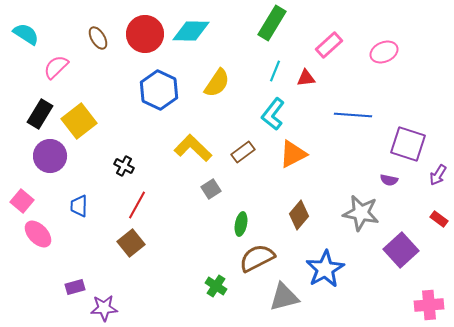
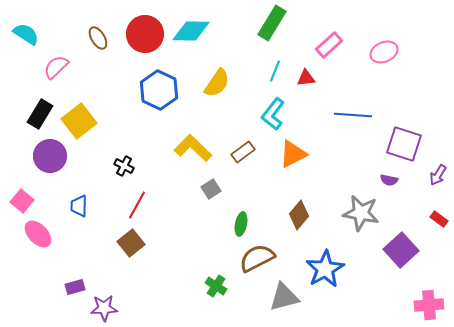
purple square at (408, 144): moved 4 px left
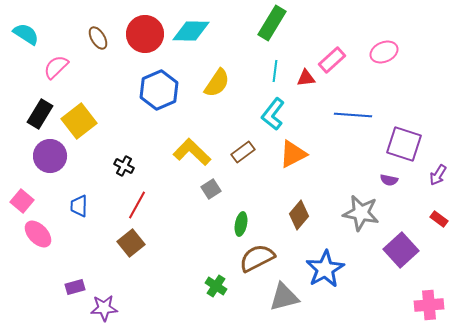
pink rectangle at (329, 45): moved 3 px right, 15 px down
cyan line at (275, 71): rotated 15 degrees counterclockwise
blue hexagon at (159, 90): rotated 12 degrees clockwise
yellow L-shape at (193, 148): moved 1 px left, 4 px down
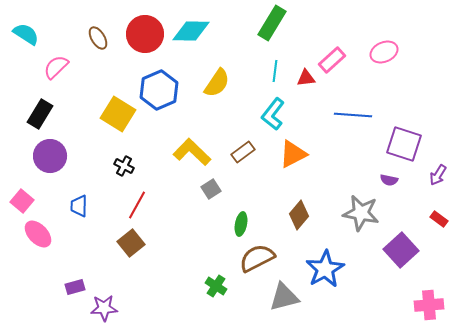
yellow square at (79, 121): moved 39 px right, 7 px up; rotated 20 degrees counterclockwise
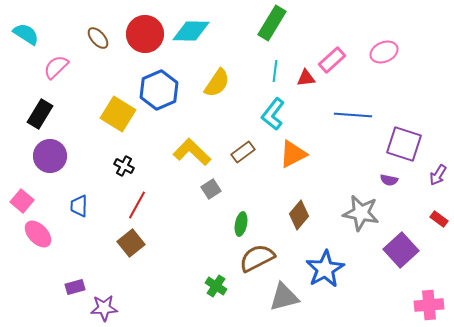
brown ellipse at (98, 38): rotated 10 degrees counterclockwise
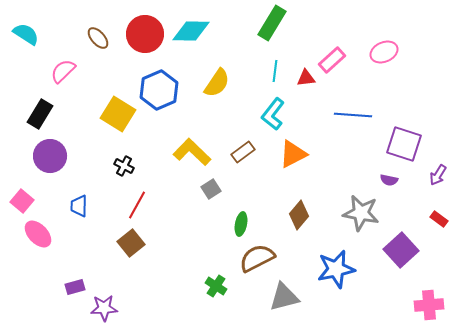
pink semicircle at (56, 67): moved 7 px right, 4 px down
blue star at (325, 269): moved 11 px right; rotated 18 degrees clockwise
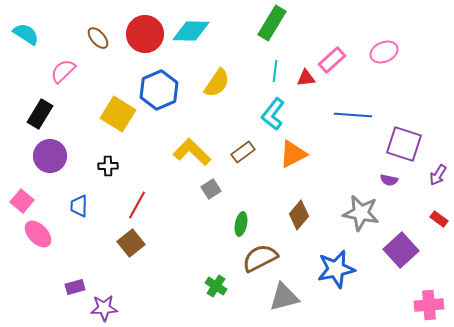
black cross at (124, 166): moved 16 px left; rotated 30 degrees counterclockwise
brown semicircle at (257, 258): moved 3 px right
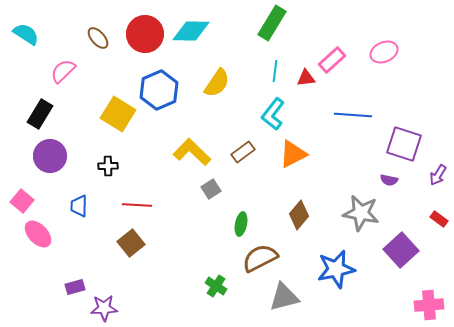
red line at (137, 205): rotated 64 degrees clockwise
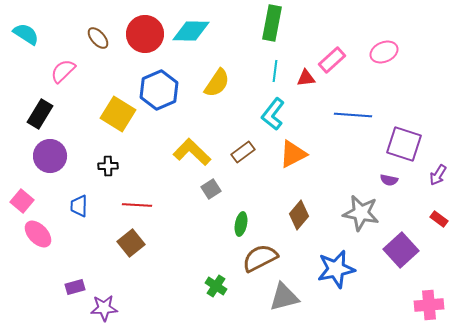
green rectangle at (272, 23): rotated 20 degrees counterclockwise
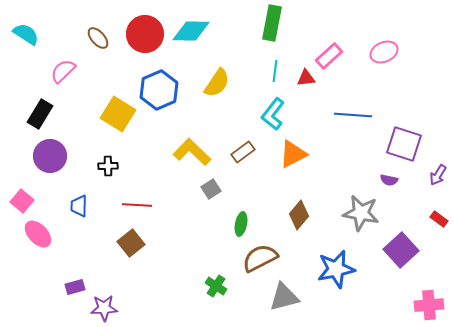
pink rectangle at (332, 60): moved 3 px left, 4 px up
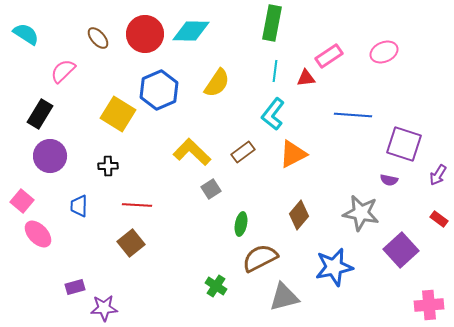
pink rectangle at (329, 56): rotated 8 degrees clockwise
blue star at (336, 269): moved 2 px left, 2 px up
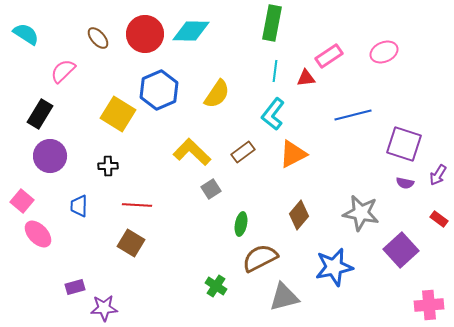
yellow semicircle at (217, 83): moved 11 px down
blue line at (353, 115): rotated 18 degrees counterclockwise
purple semicircle at (389, 180): moved 16 px right, 3 px down
brown square at (131, 243): rotated 20 degrees counterclockwise
